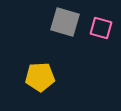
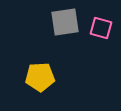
gray square: rotated 24 degrees counterclockwise
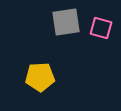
gray square: moved 1 px right
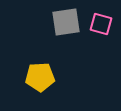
pink square: moved 4 px up
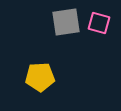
pink square: moved 2 px left, 1 px up
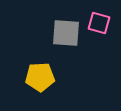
gray square: moved 11 px down; rotated 12 degrees clockwise
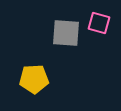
yellow pentagon: moved 6 px left, 2 px down
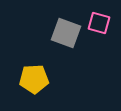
gray square: rotated 16 degrees clockwise
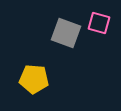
yellow pentagon: rotated 8 degrees clockwise
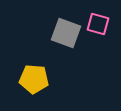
pink square: moved 1 px left, 1 px down
